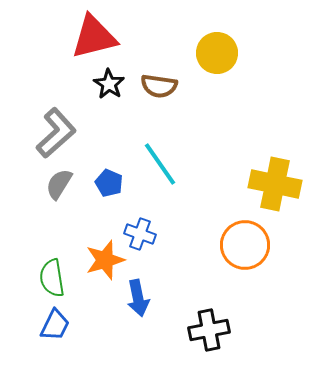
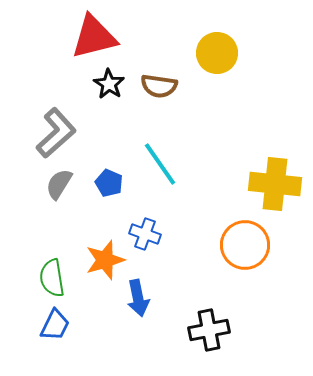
yellow cross: rotated 6 degrees counterclockwise
blue cross: moved 5 px right
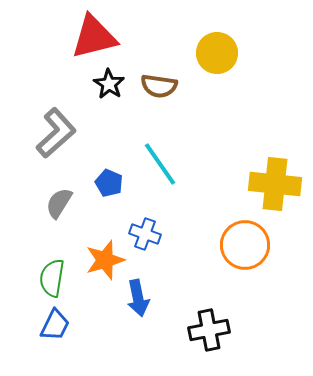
gray semicircle: moved 19 px down
green semicircle: rotated 18 degrees clockwise
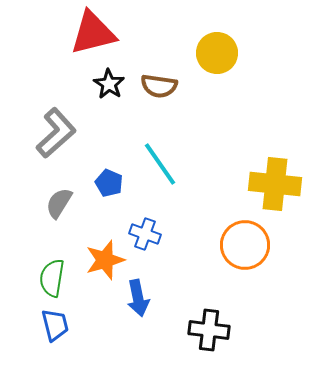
red triangle: moved 1 px left, 4 px up
blue trapezoid: rotated 40 degrees counterclockwise
black cross: rotated 18 degrees clockwise
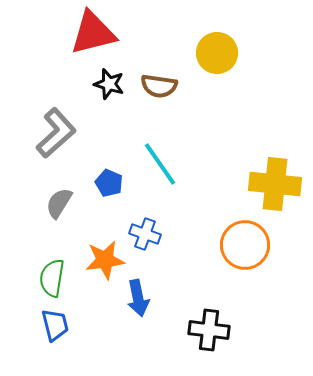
black star: rotated 16 degrees counterclockwise
orange star: rotated 9 degrees clockwise
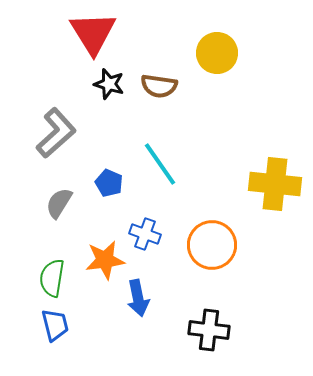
red triangle: rotated 48 degrees counterclockwise
orange circle: moved 33 px left
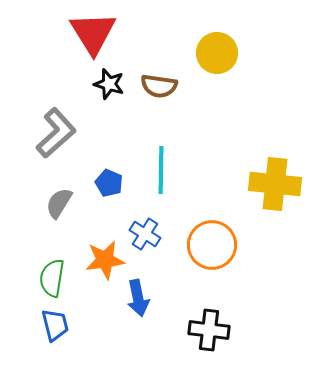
cyan line: moved 1 px right, 6 px down; rotated 36 degrees clockwise
blue cross: rotated 12 degrees clockwise
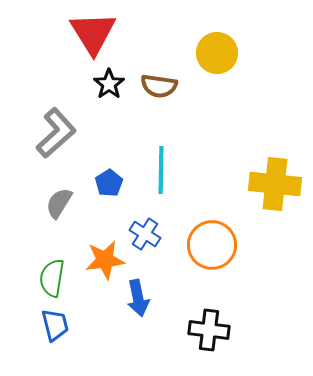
black star: rotated 20 degrees clockwise
blue pentagon: rotated 16 degrees clockwise
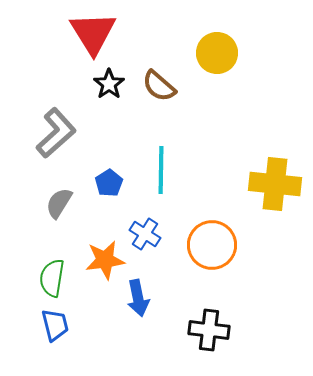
brown semicircle: rotated 33 degrees clockwise
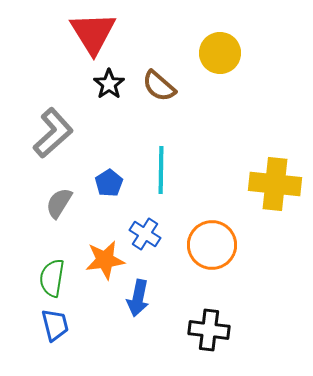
yellow circle: moved 3 px right
gray L-shape: moved 3 px left
blue arrow: rotated 24 degrees clockwise
